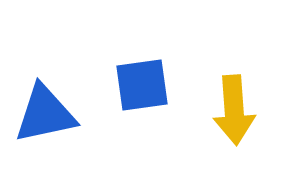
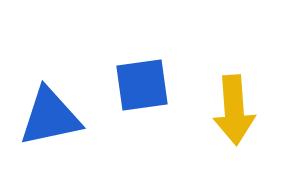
blue triangle: moved 5 px right, 3 px down
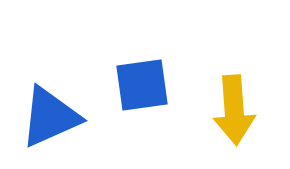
blue triangle: rotated 12 degrees counterclockwise
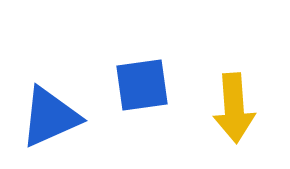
yellow arrow: moved 2 px up
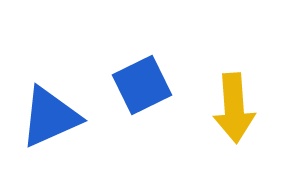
blue square: rotated 18 degrees counterclockwise
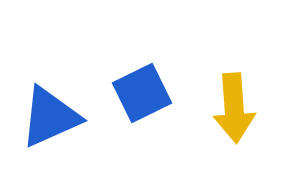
blue square: moved 8 px down
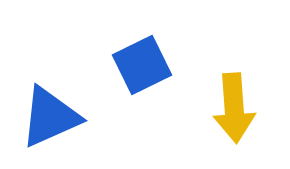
blue square: moved 28 px up
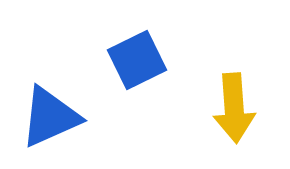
blue square: moved 5 px left, 5 px up
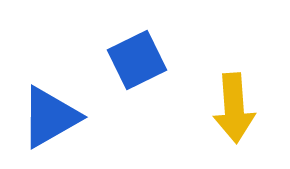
blue triangle: rotated 6 degrees counterclockwise
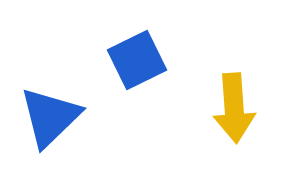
blue triangle: rotated 14 degrees counterclockwise
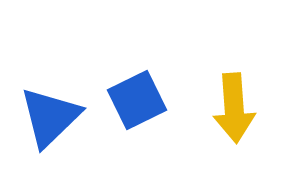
blue square: moved 40 px down
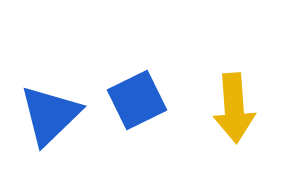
blue triangle: moved 2 px up
